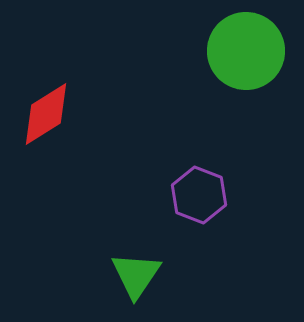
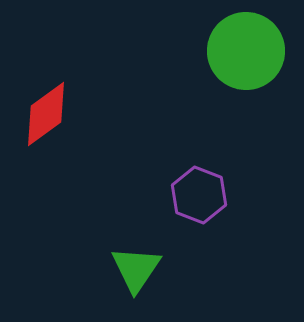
red diamond: rotated 4 degrees counterclockwise
green triangle: moved 6 px up
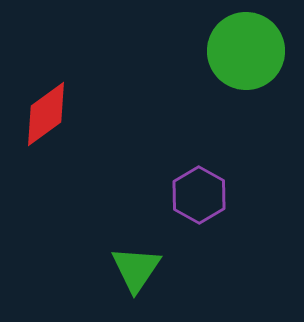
purple hexagon: rotated 8 degrees clockwise
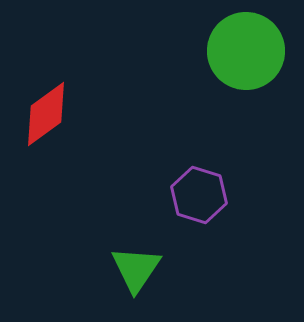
purple hexagon: rotated 12 degrees counterclockwise
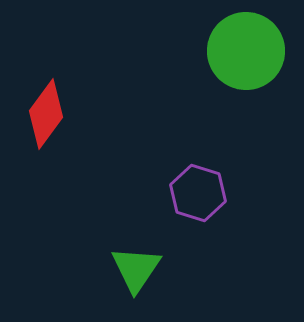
red diamond: rotated 18 degrees counterclockwise
purple hexagon: moved 1 px left, 2 px up
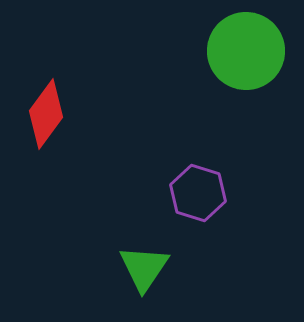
green triangle: moved 8 px right, 1 px up
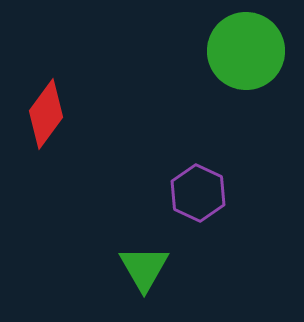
purple hexagon: rotated 8 degrees clockwise
green triangle: rotated 4 degrees counterclockwise
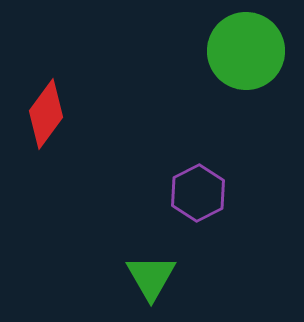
purple hexagon: rotated 8 degrees clockwise
green triangle: moved 7 px right, 9 px down
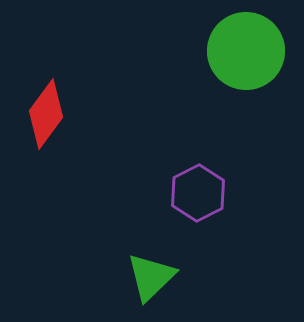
green triangle: rotated 16 degrees clockwise
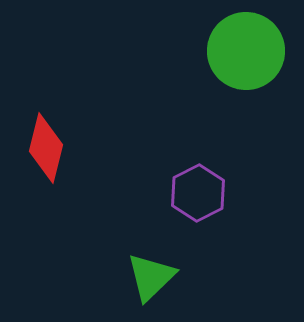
red diamond: moved 34 px down; rotated 22 degrees counterclockwise
